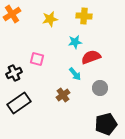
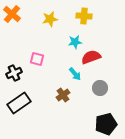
orange cross: rotated 18 degrees counterclockwise
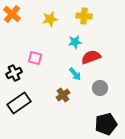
pink square: moved 2 px left, 1 px up
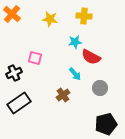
yellow star: rotated 21 degrees clockwise
red semicircle: rotated 132 degrees counterclockwise
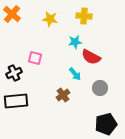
black rectangle: moved 3 px left, 2 px up; rotated 30 degrees clockwise
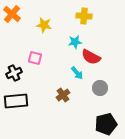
yellow star: moved 6 px left, 6 px down
cyan arrow: moved 2 px right, 1 px up
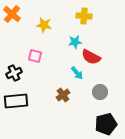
pink square: moved 2 px up
gray circle: moved 4 px down
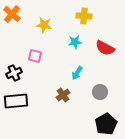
red semicircle: moved 14 px right, 9 px up
cyan arrow: rotated 72 degrees clockwise
black pentagon: rotated 15 degrees counterclockwise
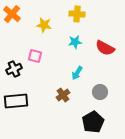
yellow cross: moved 7 px left, 2 px up
black cross: moved 4 px up
black pentagon: moved 13 px left, 2 px up
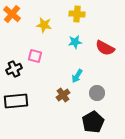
cyan arrow: moved 3 px down
gray circle: moved 3 px left, 1 px down
